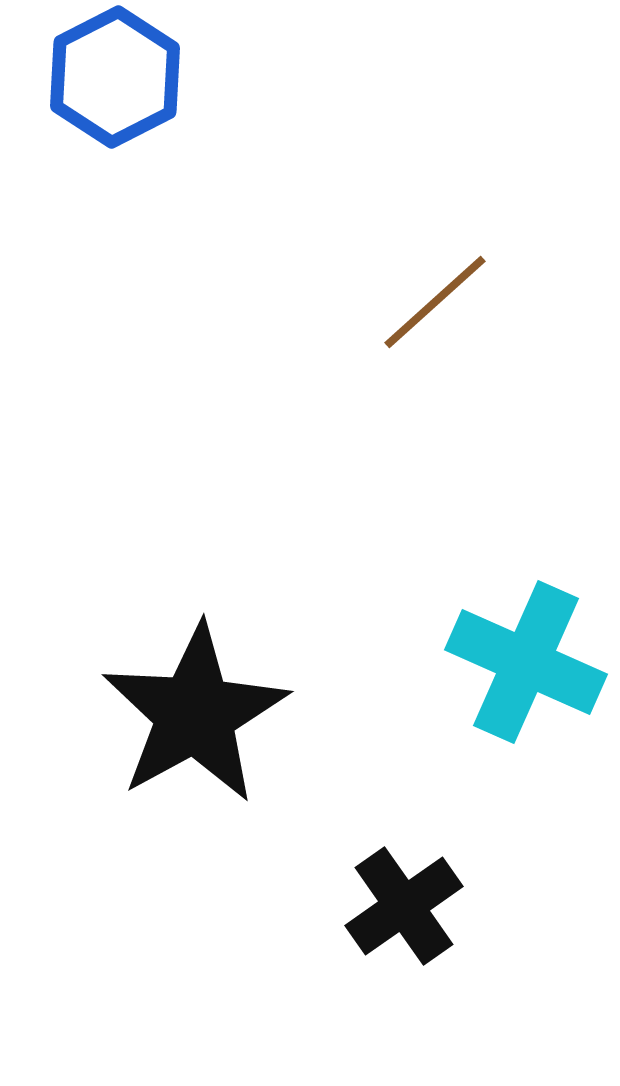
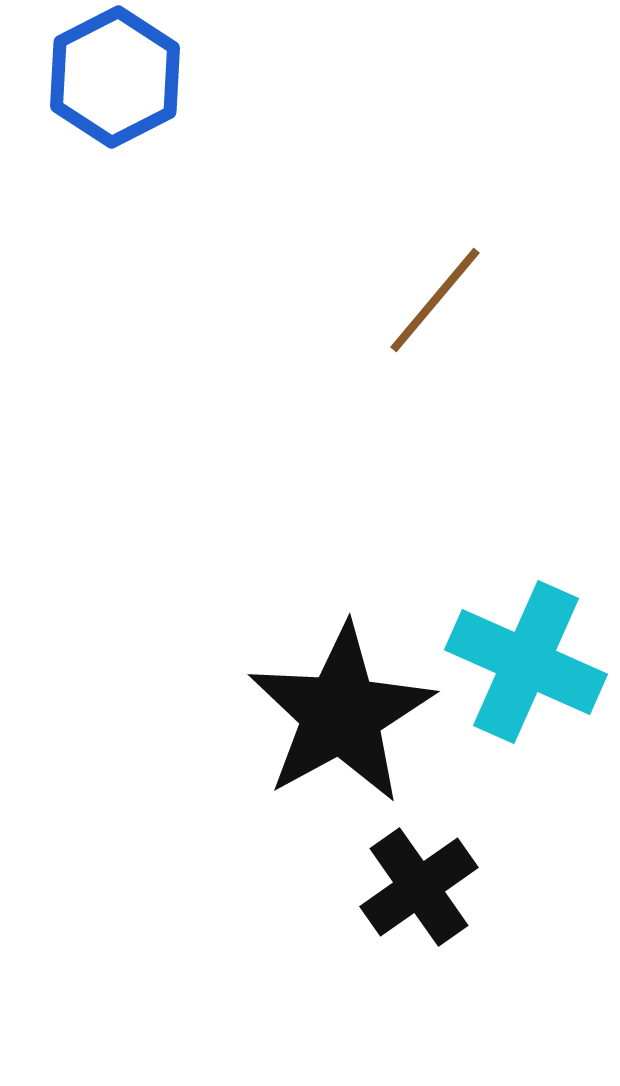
brown line: moved 2 px up; rotated 8 degrees counterclockwise
black star: moved 146 px right
black cross: moved 15 px right, 19 px up
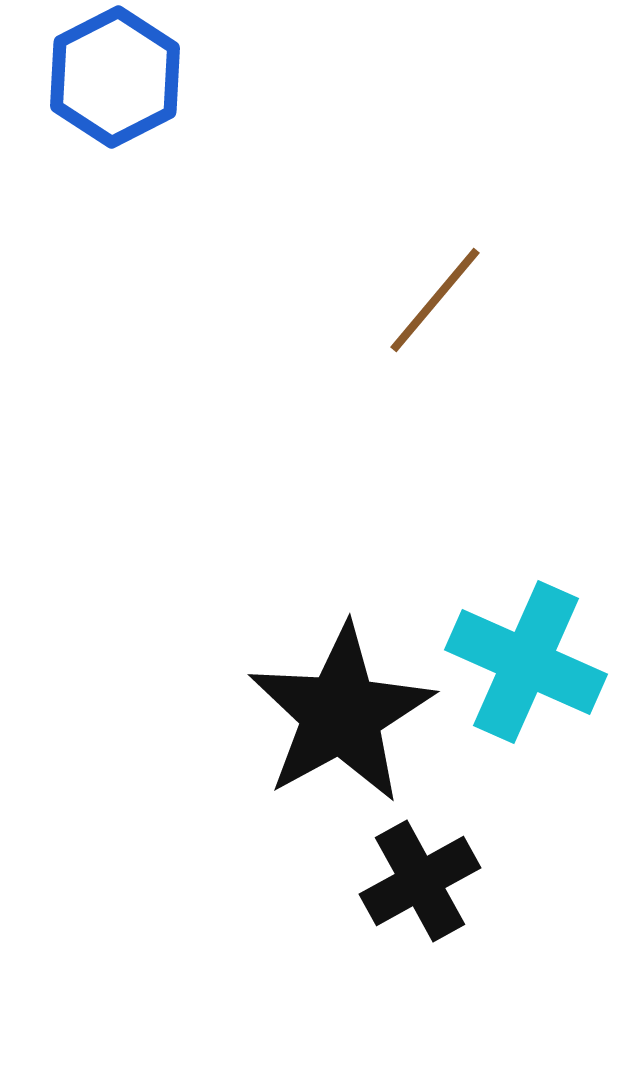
black cross: moved 1 px right, 6 px up; rotated 6 degrees clockwise
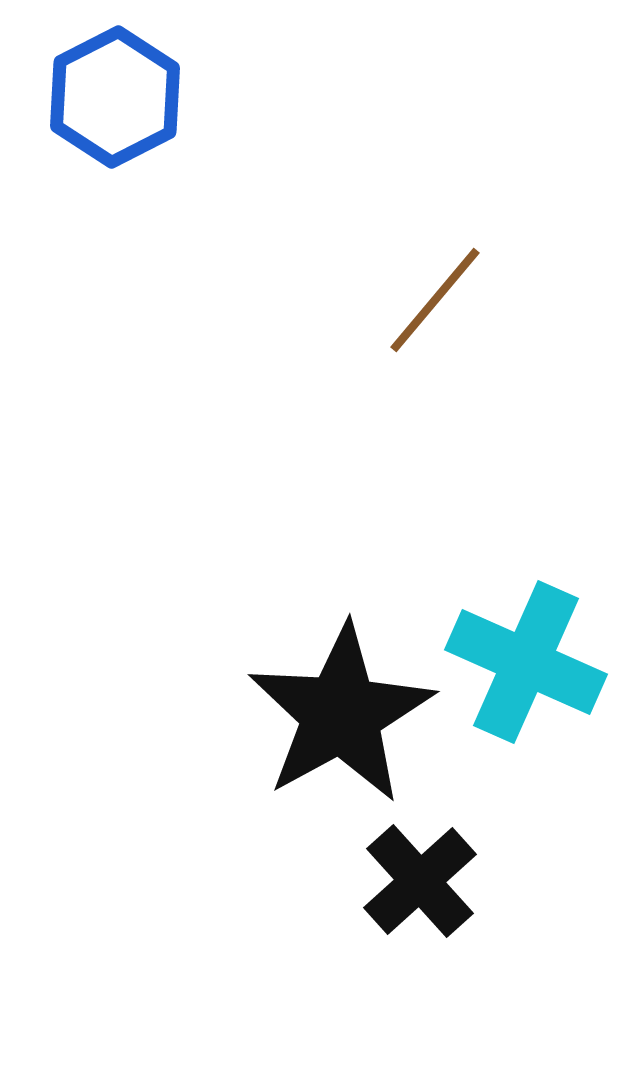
blue hexagon: moved 20 px down
black cross: rotated 13 degrees counterclockwise
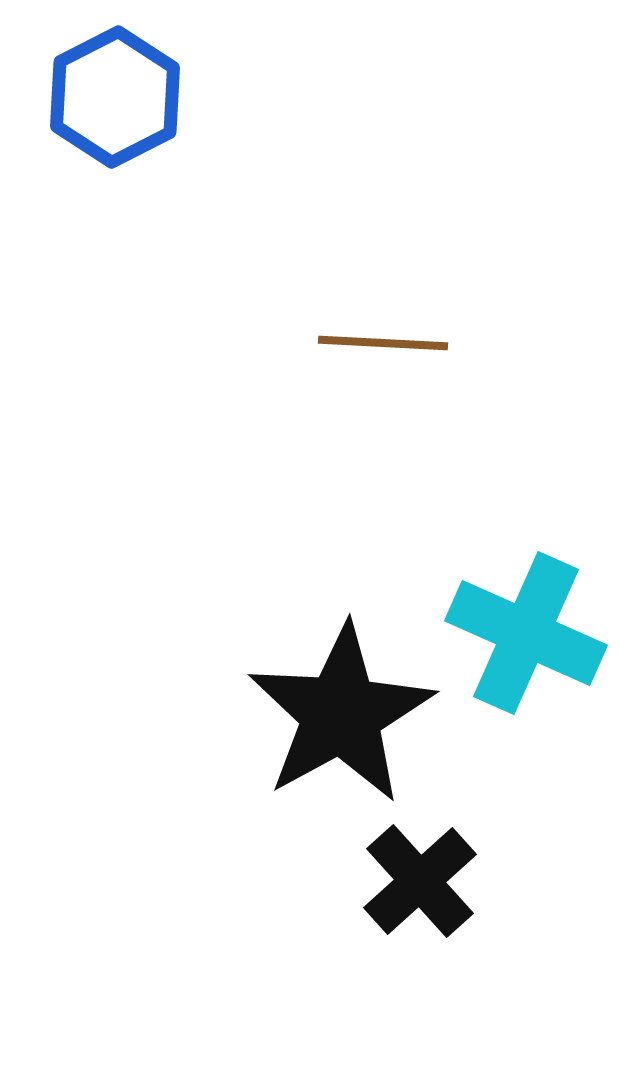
brown line: moved 52 px left, 43 px down; rotated 53 degrees clockwise
cyan cross: moved 29 px up
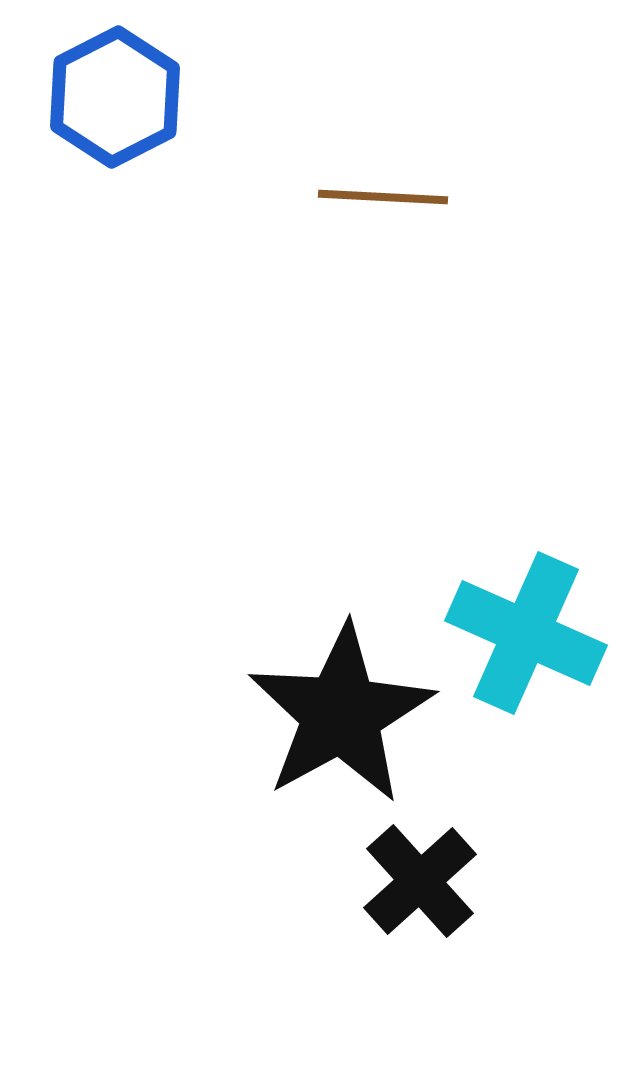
brown line: moved 146 px up
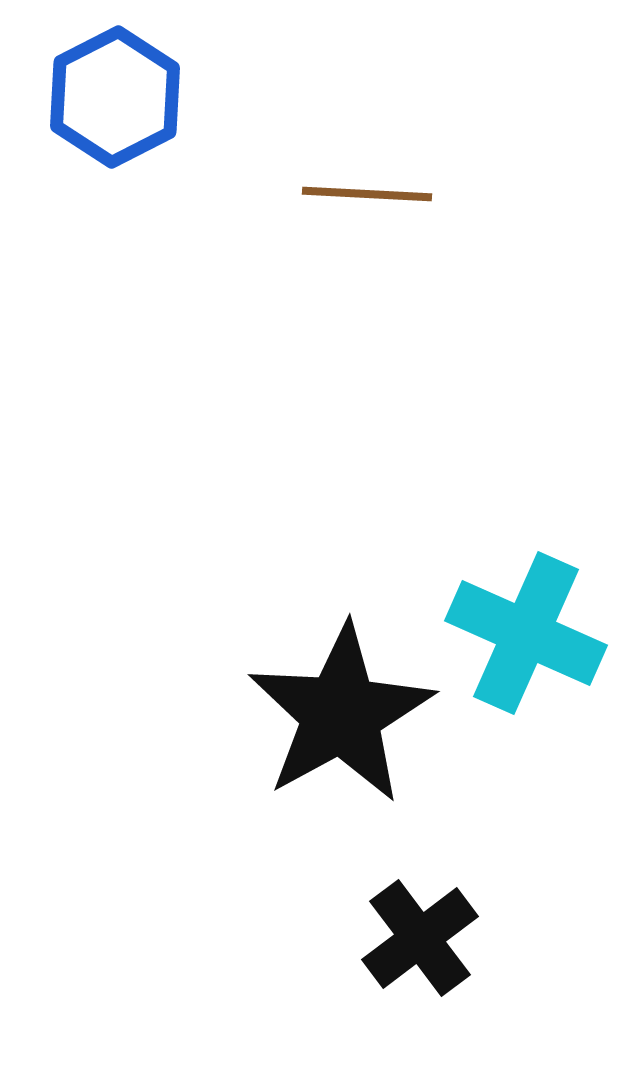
brown line: moved 16 px left, 3 px up
black cross: moved 57 px down; rotated 5 degrees clockwise
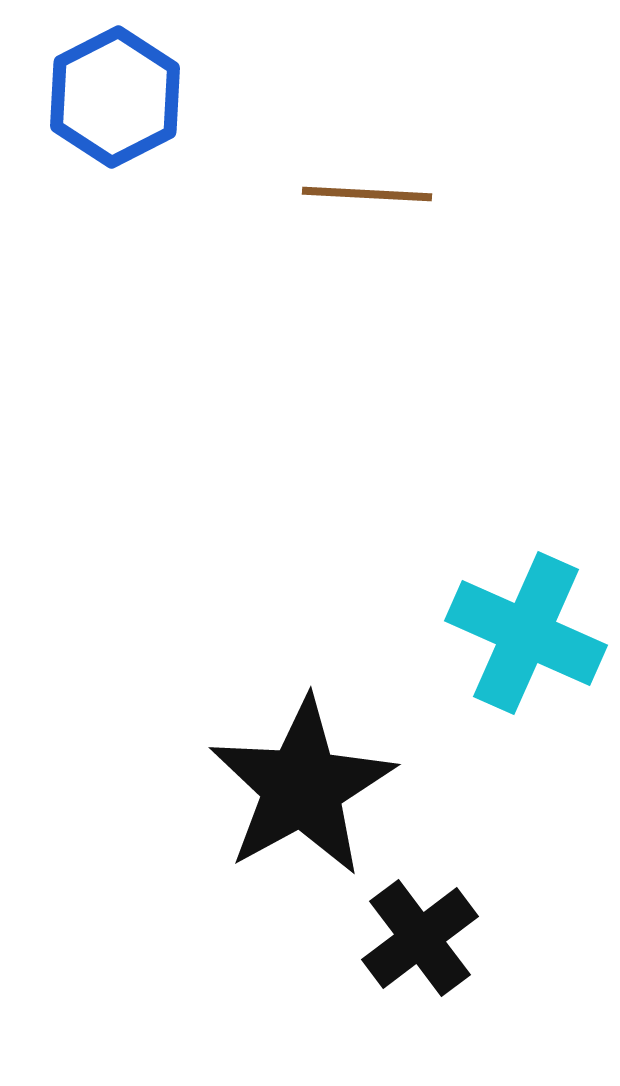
black star: moved 39 px left, 73 px down
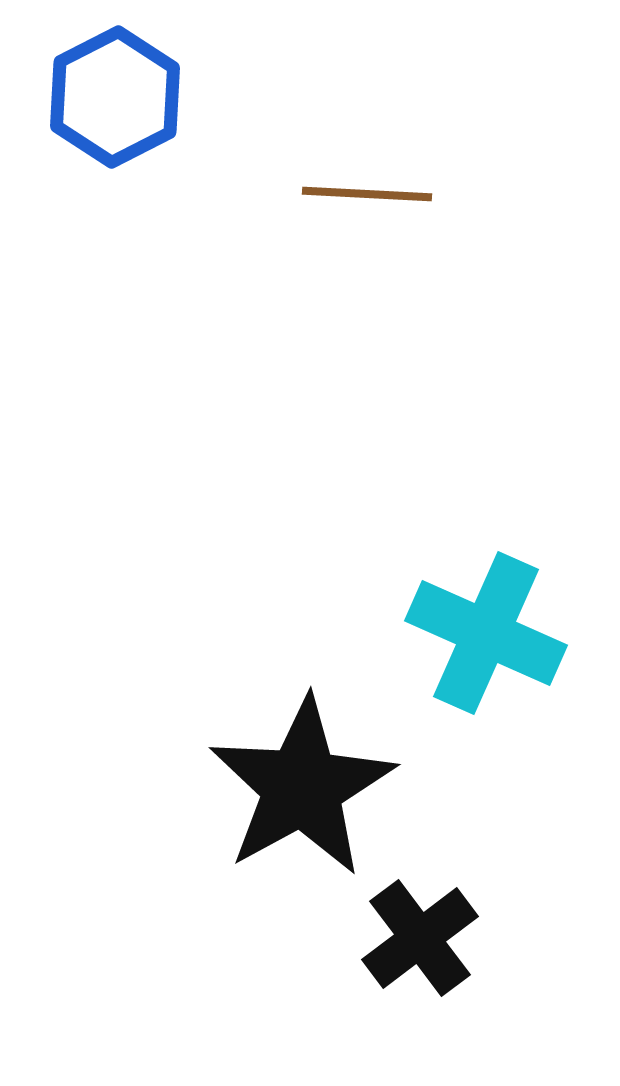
cyan cross: moved 40 px left
